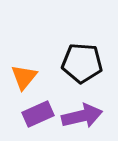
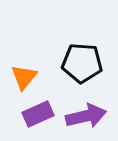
purple arrow: moved 4 px right
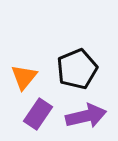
black pentagon: moved 5 px left, 6 px down; rotated 27 degrees counterclockwise
purple rectangle: rotated 32 degrees counterclockwise
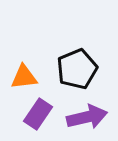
orange triangle: rotated 44 degrees clockwise
purple arrow: moved 1 px right, 1 px down
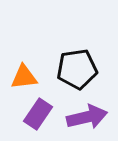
black pentagon: rotated 15 degrees clockwise
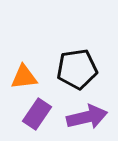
purple rectangle: moved 1 px left
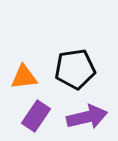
black pentagon: moved 2 px left
purple rectangle: moved 1 px left, 2 px down
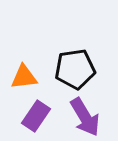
purple arrow: moved 2 px left; rotated 72 degrees clockwise
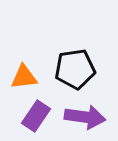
purple arrow: rotated 51 degrees counterclockwise
